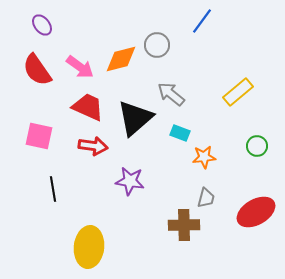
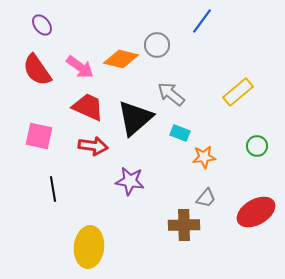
orange diamond: rotated 28 degrees clockwise
gray trapezoid: rotated 25 degrees clockwise
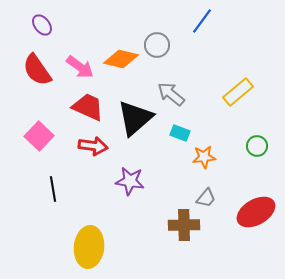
pink square: rotated 32 degrees clockwise
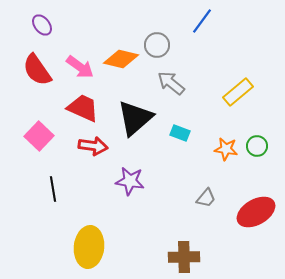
gray arrow: moved 11 px up
red trapezoid: moved 5 px left, 1 px down
orange star: moved 22 px right, 8 px up; rotated 15 degrees clockwise
brown cross: moved 32 px down
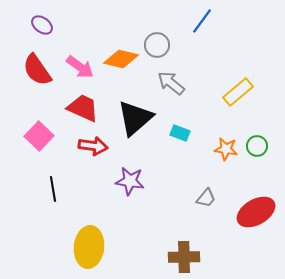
purple ellipse: rotated 15 degrees counterclockwise
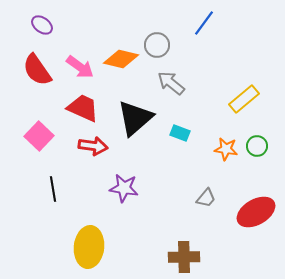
blue line: moved 2 px right, 2 px down
yellow rectangle: moved 6 px right, 7 px down
purple star: moved 6 px left, 7 px down
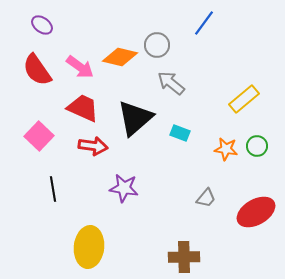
orange diamond: moved 1 px left, 2 px up
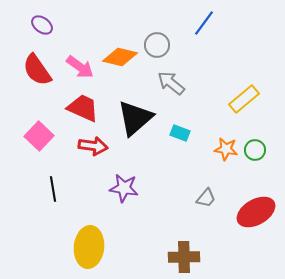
green circle: moved 2 px left, 4 px down
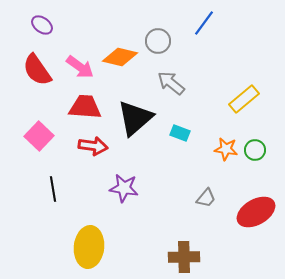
gray circle: moved 1 px right, 4 px up
red trapezoid: moved 2 px right, 1 px up; rotated 20 degrees counterclockwise
